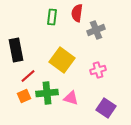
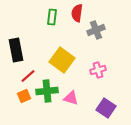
green cross: moved 2 px up
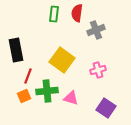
green rectangle: moved 2 px right, 3 px up
red line: rotated 28 degrees counterclockwise
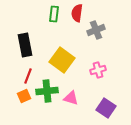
black rectangle: moved 9 px right, 5 px up
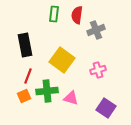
red semicircle: moved 2 px down
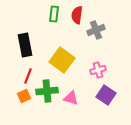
purple square: moved 13 px up
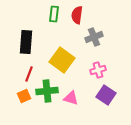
gray cross: moved 2 px left, 7 px down
black rectangle: moved 1 px right, 3 px up; rotated 15 degrees clockwise
red line: moved 1 px right, 2 px up
